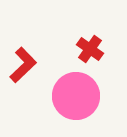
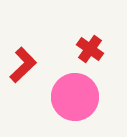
pink circle: moved 1 px left, 1 px down
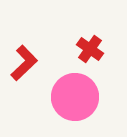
red L-shape: moved 1 px right, 2 px up
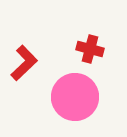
red cross: rotated 20 degrees counterclockwise
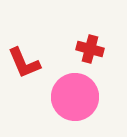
red L-shape: rotated 111 degrees clockwise
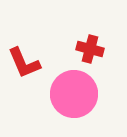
pink circle: moved 1 px left, 3 px up
